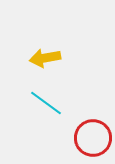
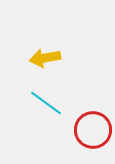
red circle: moved 8 px up
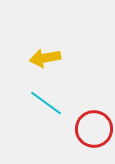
red circle: moved 1 px right, 1 px up
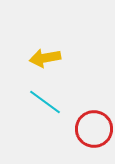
cyan line: moved 1 px left, 1 px up
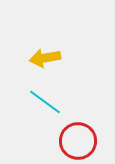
red circle: moved 16 px left, 12 px down
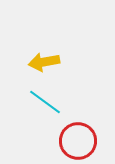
yellow arrow: moved 1 px left, 4 px down
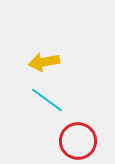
cyan line: moved 2 px right, 2 px up
